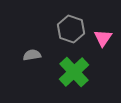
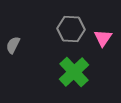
gray hexagon: rotated 16 degrees counterclockwise
gray semicircle: moved 19 px left, 10 px up; rotated 54 degrees counterclockwise
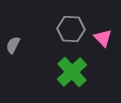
pink triangle: rotated 18 degrees counterclockwise
green cross: moved 2 px left
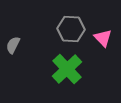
green cross: moved 5 px left, 3 px up
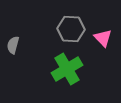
gray semicircle: rotated 12 degrees counterclockwise
green cross: rotated 12 degrees clockwise
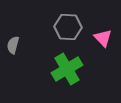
gray hexagon: moved 3 px left, 2 px up
